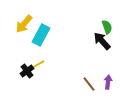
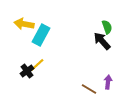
yellow arrow: rotated 60 degrees clockwise
yellow line: rotated 14 degrees counterclockwise
brown line: moved 5 px down; rotated 21 degrees counterclockwise
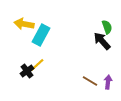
brown line: moved 1 px right, 8 px up
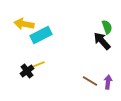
cyan rectangle: rotated 35 degrees clockwise
yellow line: rotated 21 degrees clockwise
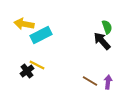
yellow line: rotated 49 degrees clockwise
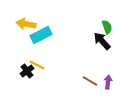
yellow arrow: moved 2 px right
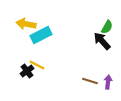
green semicircle: rotated 48 degrees clockwise
brown line: rotated 14 degrees counterclockwise
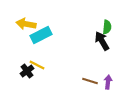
green semicircle: rotated 24 degrees counterclockwise
black arrow: rotated 12 degrees clockwise
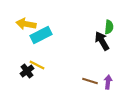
green semicircle: moved 2 px right
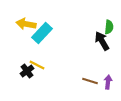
cyan rectangle: moved 1 px right, 2 px up; rotated 20 degrees counterclockwise
